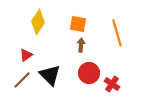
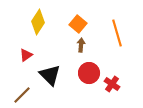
orange square: rotated 30 degrees clockwise
brown line: moved 15 px down
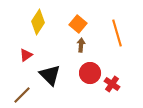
red circle: moved 1 px right
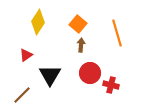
black triangle: rotated 15 degrees clockwise
red cross: moved 1 px left, 1 px down; rotated 21 degrees counterclockwise
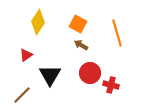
orange square: rotated 12 degrees counterclockwise
brown arrow: rotated 64 degrees counterclockwise
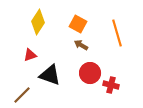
red triangle: moved 4 px right; rotated 16 degrees clockwise
black triangle: rotated 40 degrees counterclockwise
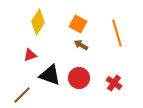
red circle: moved 11 px left, 5 px down
red cross: moved 3 px right, 2 px up; rotated 21 degrees clockwise
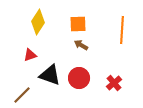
orange square: rotated 30 degrees counterclockwise
orange line: moved 5 px right, 3 px up; rotated 20 degrees clockwise
red cross: rotated 14 degrees clockwise
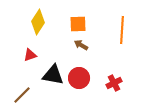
black triangle: moved 3 px right; rotated 10 degrees counterclockwise
red cross: rotated 14 degrees clockwise
